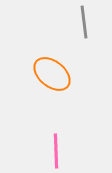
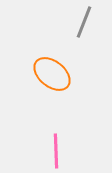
gray line: rotated 28 degrees clockwise
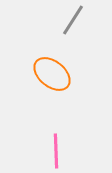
gray line: moved 11 px left, 2 px up; rotated 12 degrees clockwise
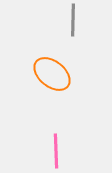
gray line: rotated 32 degrees counterclockwise
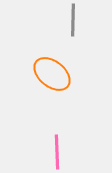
pink line: moved 1 px right, 1 px down
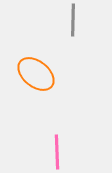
orange ellipse: moved 16 px left
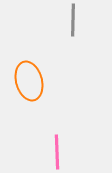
orange ellipse: moved 7 px left, 7 px down; rotated 36 degrees clockwise
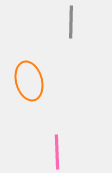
gray line: moved 2 px left, 2 px down
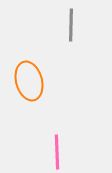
gray line: moved 3 px down
